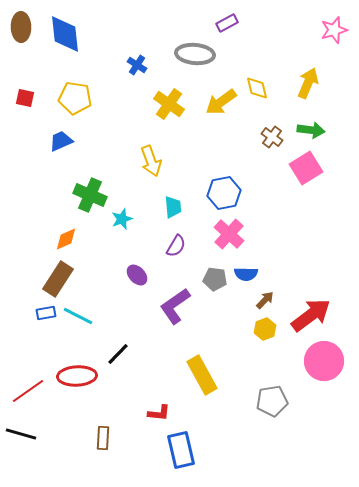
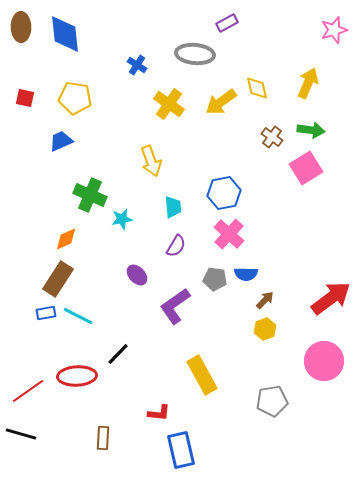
cyan star at (122, 219): rotated 10 degrees clockwise
red arrow at (311, 315): moved 20 px right, 17 px up
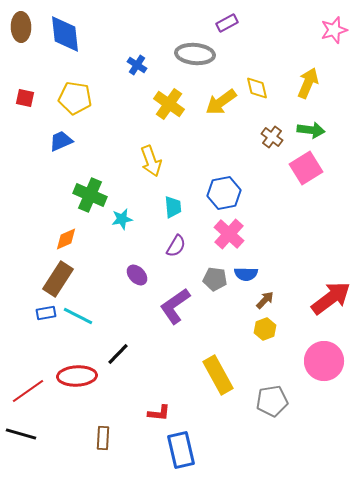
yellow rectangle at (202, 375): moved 16 px right
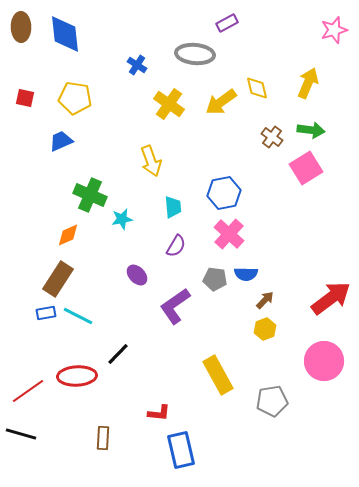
orange diamond at (66, 239): moved 2 px right, 4 px up
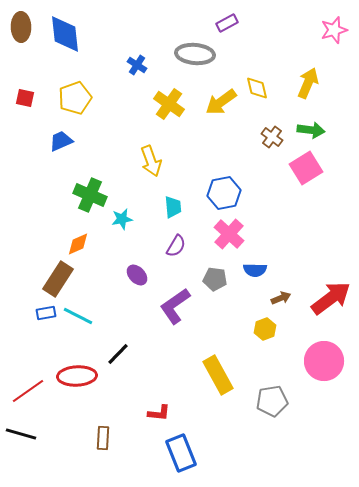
yellow pentagon at (75, 98): rotated 28 degrees counterclockwise
orange diamond at (68, 235): moved 10 px right, 9 px down
blue semicircle at (246, 274): moved 9 px right, 4 px up
brown arrow at (265, 300): moved 16 px right, 2 px up; rotated 24 degrees clockwise
blue rectangle at (181, 450): moved 3 px down; rotated 9 degrees counterclockwise
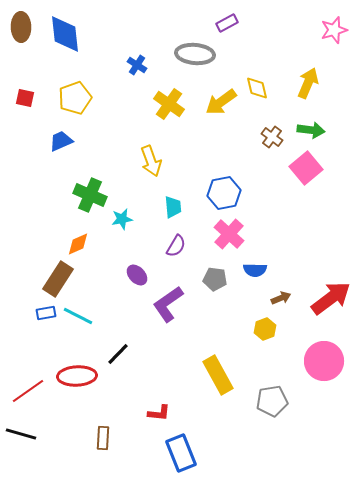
pink square at (306, 168): rotated 8 degrees counterclockwise
purple L-shape at (175, 306): moved 7 px left, 2 px up
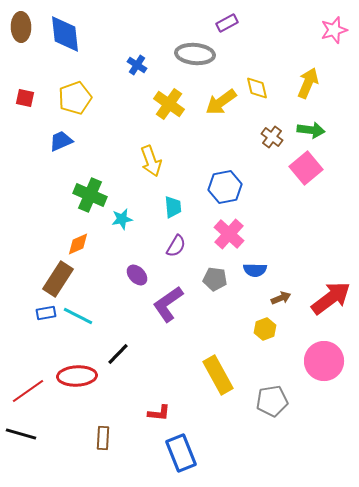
blue hexagon at (224, 193): moved 1 px right, 6 px up
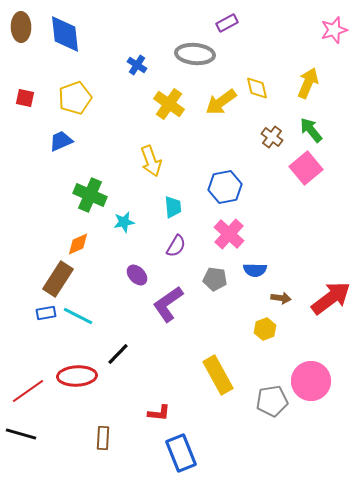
green arrow at (311, 130): rotated 136 degrees counterclockwise
cyan star at (122, 219): moved 2 px right, 3 px down
brown arrow at (281, 298): rotated 30 degrees clockwise
pink circle at (324, 361): moved 13 px left, 20 px down
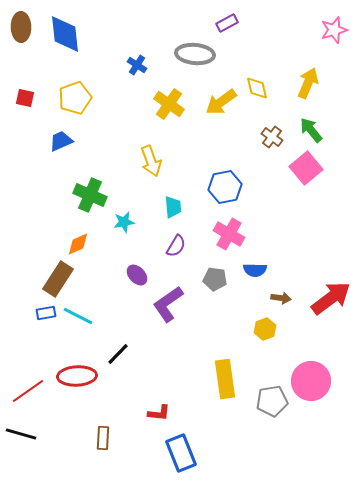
pink cross at (229, 234): rotated 12 degrees counterclockwise
yellow rectangle at (218, 375): moved 7 px right, 4 px down; rotated 21 degrees clockwise
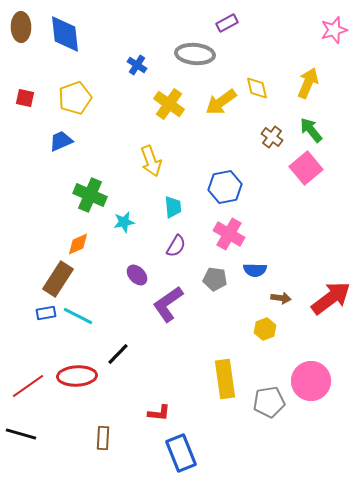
red line at (28, 391): moved 5 px up
gray pentagon at (272, 401): moved 3 px left, 1 px down
